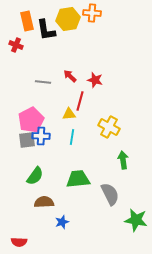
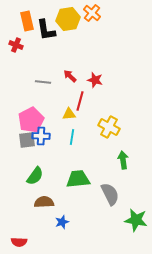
orange cross: rotated 36 degrees clockwise
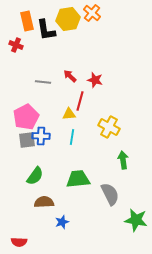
pink pentagon: moved 5 px left, 3 px up
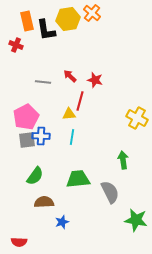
yellow cross: moved 28 px right, 9 px up
gray semicircle: moved 2 px up
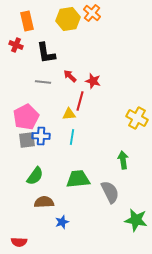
black L-shape: moved 23 px down
red star: moved 2 px left, 1 px down
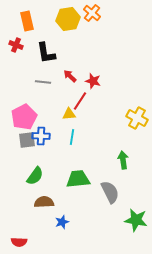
red line: rotated 18 degrees clockwise
pink pentagon: moved 2 px left
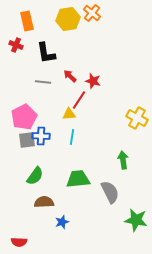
red line: moved 1 px left, 1 px up
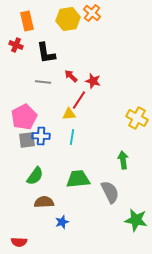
red arrow: moved 1 px right
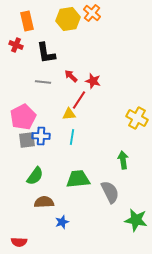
pink pentagon: moved 1 px left
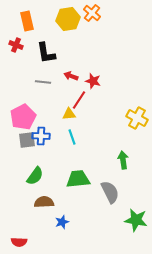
red arrow: rotated 24 degrees counterclockwise
cyan line: rotated 28 degrees counterclockwise
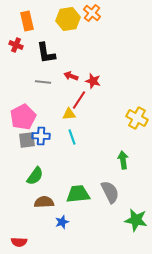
green trapezoid: moved 15 px down
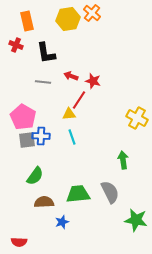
pink pentagon: rotated 15 degrees counterclockwise
